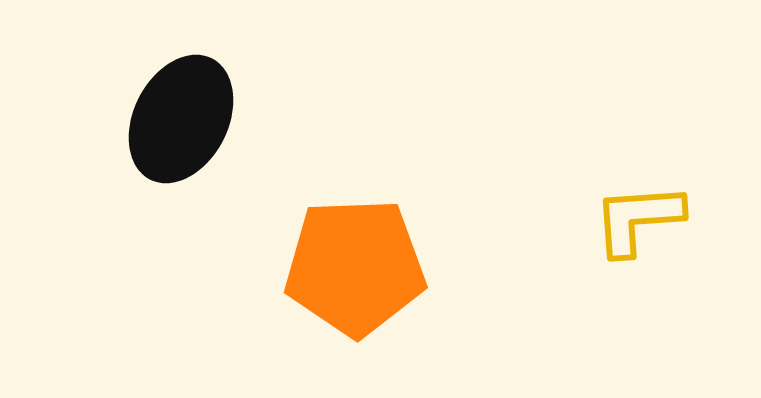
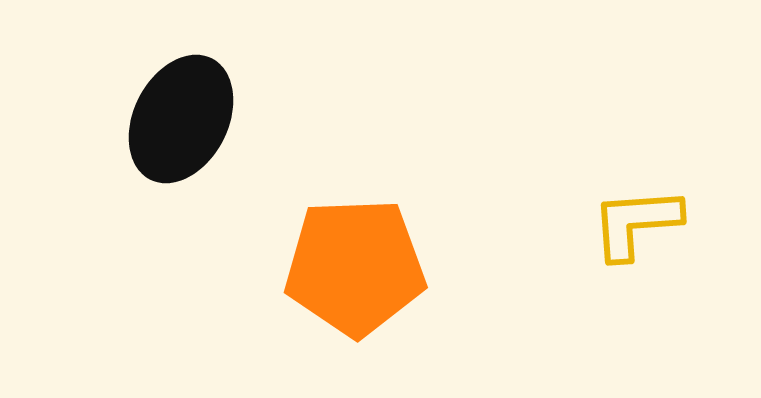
yellow L-shape: moved 2 px left, 4 px down
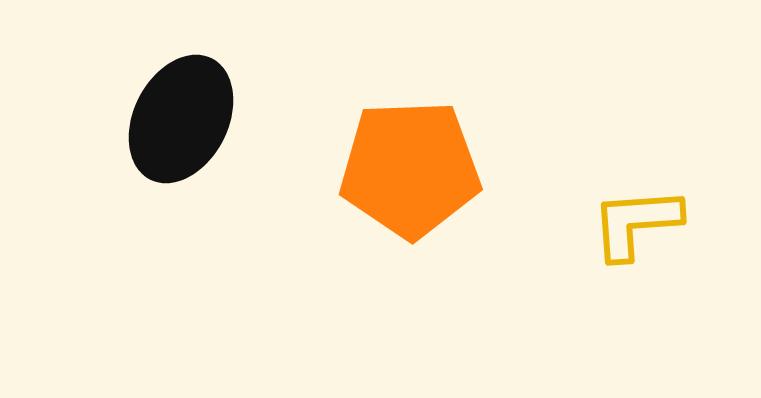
orange pentagon: moved 55 px right, 98 px up
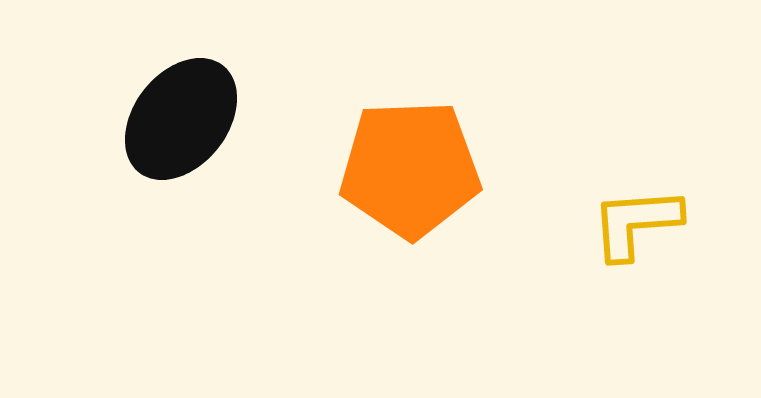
black ellipse: rotated 11 degrees clockwise
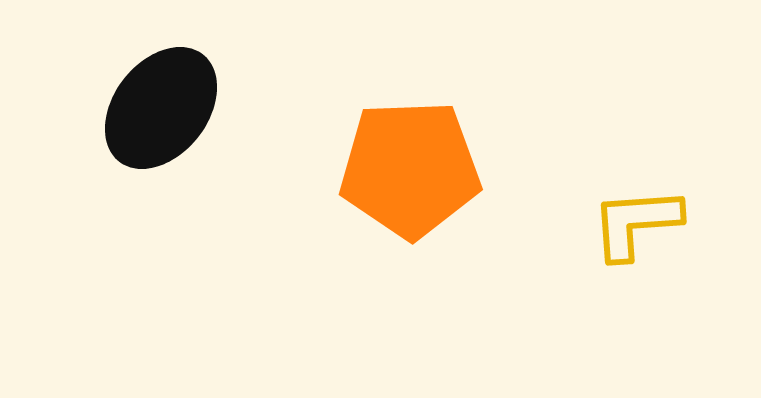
black ellipse: moved 20 px left, 11 px up
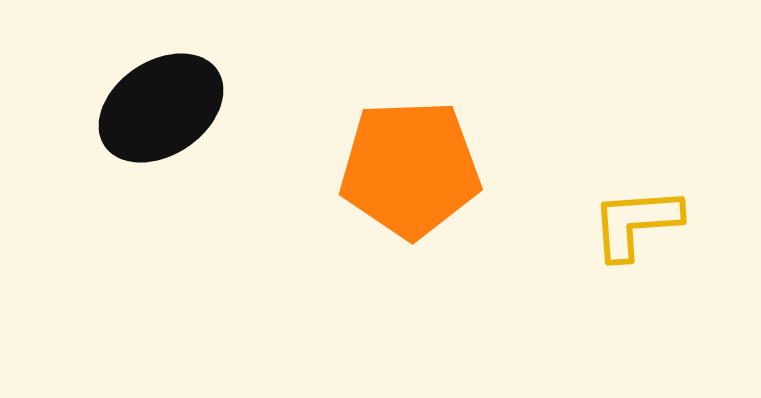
black ellipse: rotated 18 degrees clockwise
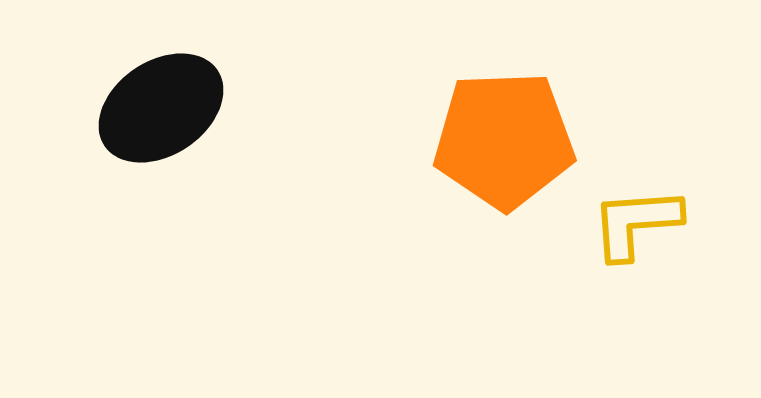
orange pentagon: moved 94 px right, 29 px up
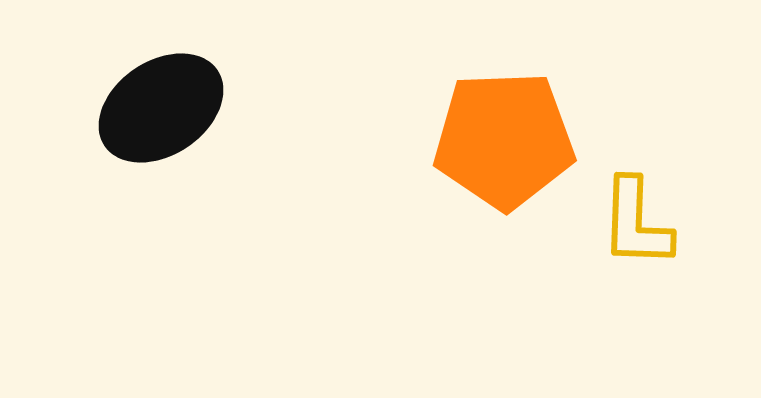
yellow L-shape: rotated 84 degrees counterclockwise
